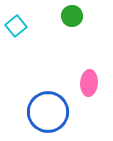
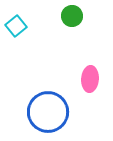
pink ellipse: moved 1 px right, 4 px up
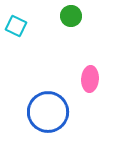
green circle: moved 1 px left
cyan square: rotated 25 degrees counterclockwise
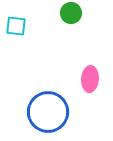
green circle: moved 3 px up
cyan square: rotated 20 degrees counterclockwise
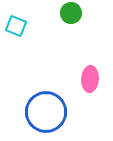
cyan square: rotated 15 degrees clockwise
blue circle: moved 2 px left
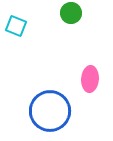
blue circle: moved 4 px right, 1 px up
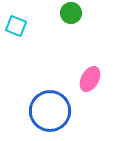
pink ellipse: rotated 25 degrees clockwise
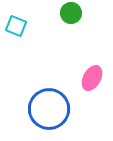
pink ellipse: moved 2 px right, 1 px up
blue circle: moved 1 px left, 2 px up
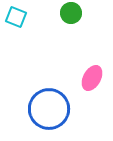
cyan square: moved 9 px up
